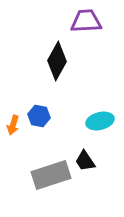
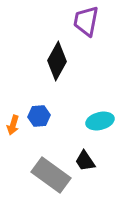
purple trapezoid: rotated 76 degrees counterclockwise
blue hexagon: rotated 15 degrees counterclockwise
gray rectangle: rotated 54 degrees clockwise
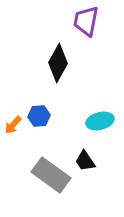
black diamond: moved 1 px right, 2 px down
orange arrow: rotated 24 degrees clockwise
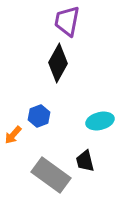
purple trapezoid: moved 19 px left
blue hexagon: rotated 15 degrees counterclockwise
orange arrow: moved 10 px down
black trapezoid: rotated 20 degrees clockwise
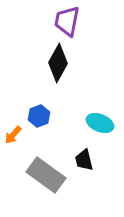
cyan ellipse: moved 2 px down; rotated 36 degrees clockwise
black trapezoid: moved 1 px left, 1 px up
gray rectangle: moved 5 px left
